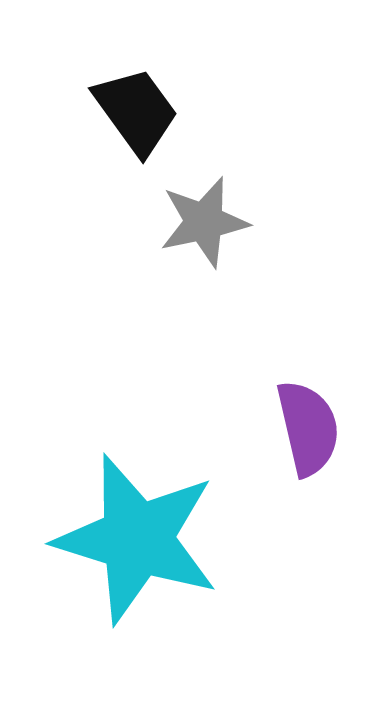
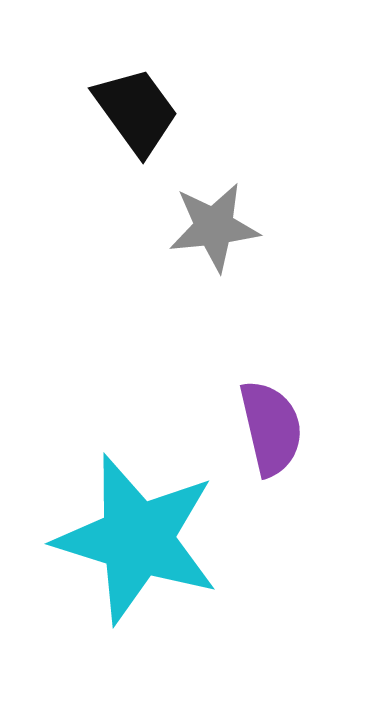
gray star: moved 10 px right, 5 px down; rotated 6 degrees clockwise
purple semicircle: moved 37 px left
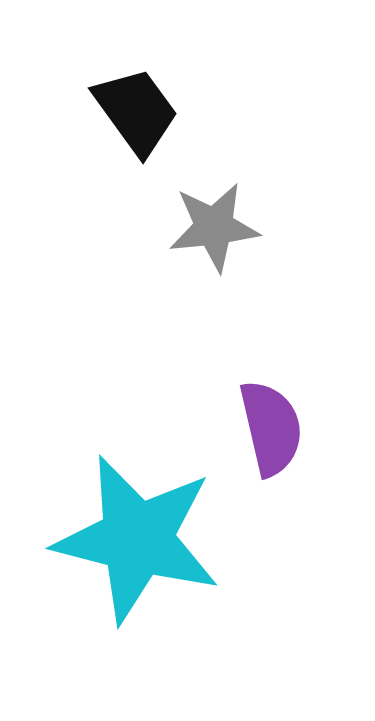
cyan star: rotated 3 degrees counterclockwise
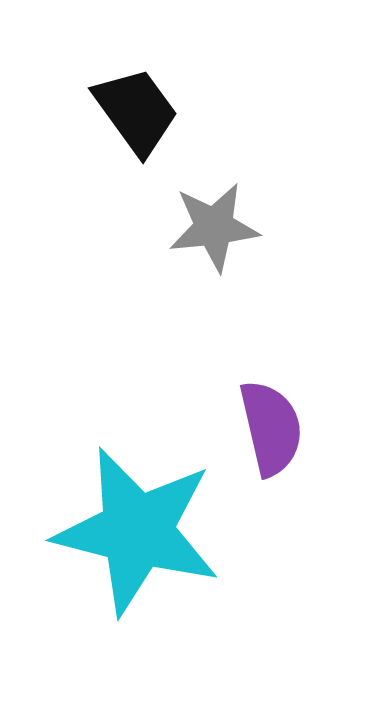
cyan star: moved 8 px up
